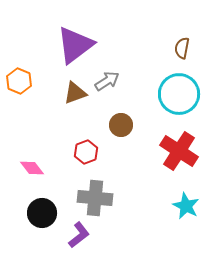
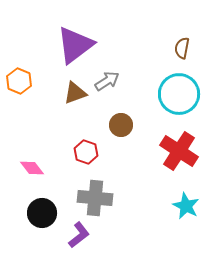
red hexagon: rotated 20 degrees counterclockwise
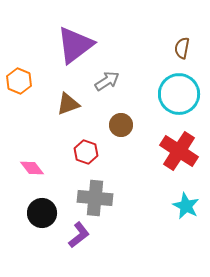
brown triangle: moved 7 px left, 11 px down
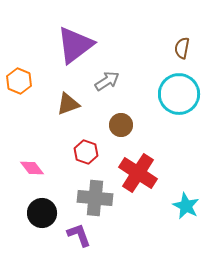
red cross: moved 41 px left, 22 px down
purple L-shape: rotated 72 degrees counterclockwise
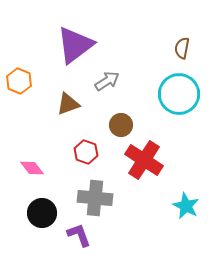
red cross: moved 6 px right, 13 px up
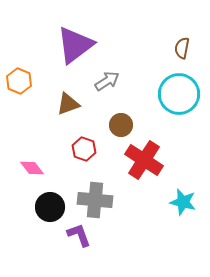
red hexagon: moved 2 px left, 3 px up
gray cross: moved 2 px down
cyan star: moved 3 px left, 4 px up; rotated 12 degrees counterclockwise
black circle: moved 8 px right, 6 px up
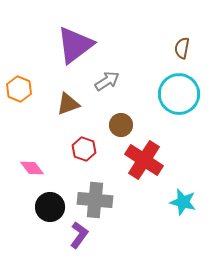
orange hexagon: moved 8 px down
purple L-shape: rotated 56 degrees clockwise
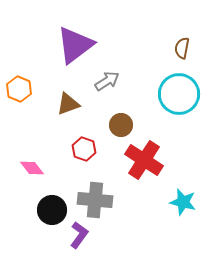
black circle: moved 2 px right, 3 px down
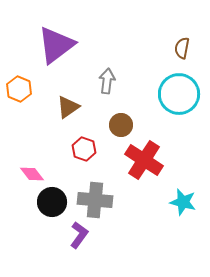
purple triangle: moved 19 px left
gray arrow: rotated 50 degrees counterclockwise
brown triangle: moved 3 px down; rotated 15 degrees counterclockwise
pink diamond: moved 6 px down
black circle: moved 8 px up
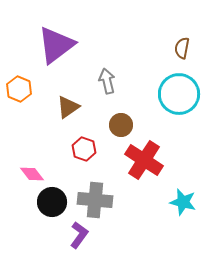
gray arrow: rotated 20 degrees counterclockwise
